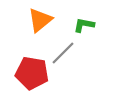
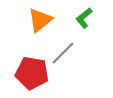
green L-shape: moved 7 px up; rotated 50 degrees counterclockwise
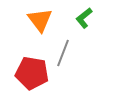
orange triangle: rotated 28 degrees counterclockwise
gray line: rotated 24 degrees counterclockwise
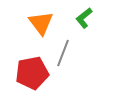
orange triangle: moved 1 px right, 3 px down
red pentagon: rotated 20 degrees counterclockwise
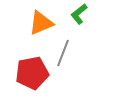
green L-shape: moved 5 px left, 4 px up
orange triangle: rotated 44 degrees clockwise
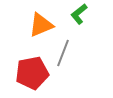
orange triangle: moved 2 px down
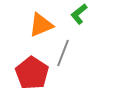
red pentagon: rotated 28 degrees counterclockwise
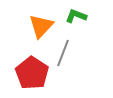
green L-shape: moved 3 px left, 2 px down; rotated 60 degrees clockwise
orange triangle: moved 1 px down; rotated 24 degrees counterclockwise
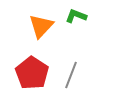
gray line: moved 8 px right, 22 px down
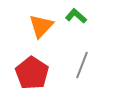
green L-shape: rotated 20 degrees clockwise
gray line: moved 11 px right, 10 px up
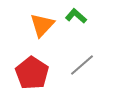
orange triangle: moved 1 px right, 1 px up
gray line: rotated 28 degrees clockwise
